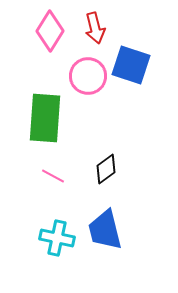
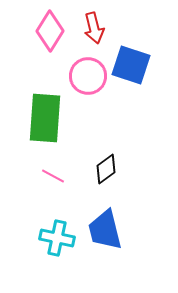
red arrow: moved 1 px left
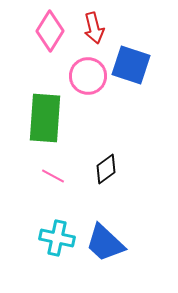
blue trapezoid: moved 13 px down; rotated 33 degrees counterclockwise
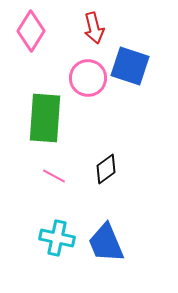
pink diamond: moved 19 px left
blue square: moved 1 px left, 1 px down
pink circle: moved 2 px down
pink line: moved 1 px right
blue trapezoid: moved 1 px right; rotated 24 degrees clockwise
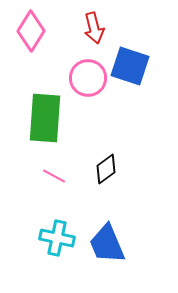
blue trapezoid: moved 1 px right, 1 px down
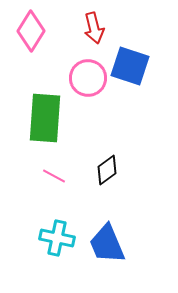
black diamond: moved 1 px right, 1 px down
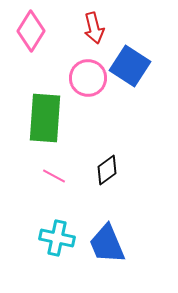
blue square: rotated 15 degrees clockwise
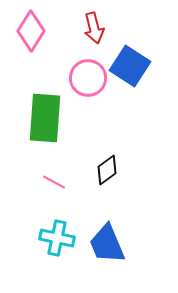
pink line: moved 6 px down
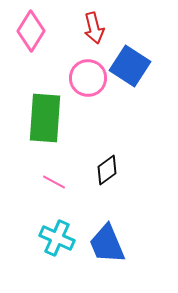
cyan cross: rotated 12 degrees clockwise
